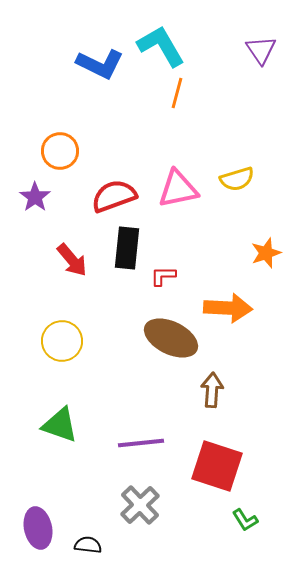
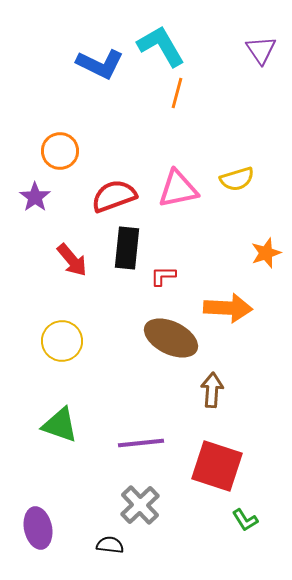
black semicircle: moved 22 px right
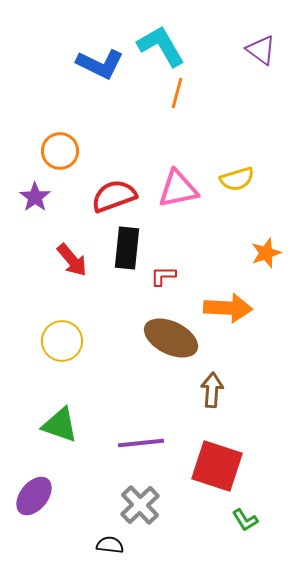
purple triangle: rotated 20 degrees counterclockwise
purple ellipse: moved 4 px left, 32 px up; rotated 51 degrees clockwise
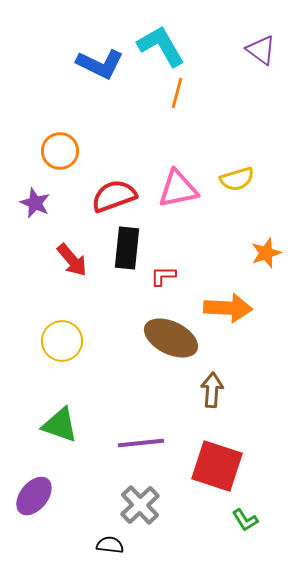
purple star: moved 6 px down; rotated 12 degrees counterclockwise
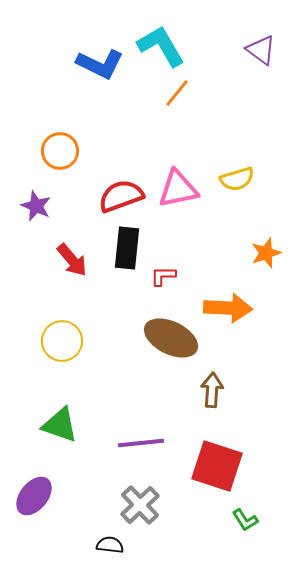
orange line: rotated 24 degrees clockwise
red semicircle: moved 7 px right
purple star: moved 1 px right, 3 px down
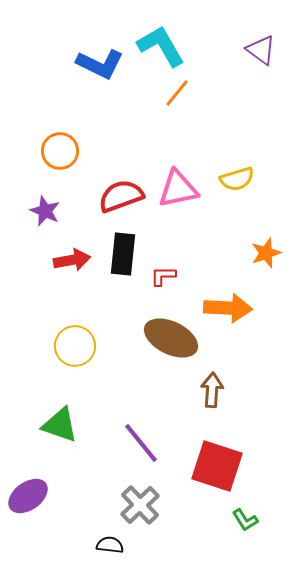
purple star: moved 9 px right, 5 px down
black rectangle: moved 4 px left, 6 px down
red arrow: rotated 60 degrees counterclockwise
yellow circle: moved 13 px right, 5 px down
purple line: rotated 57 degrees clockwise
purple ellipse: moved 6 px left; rotated 15 degrees clockwise
